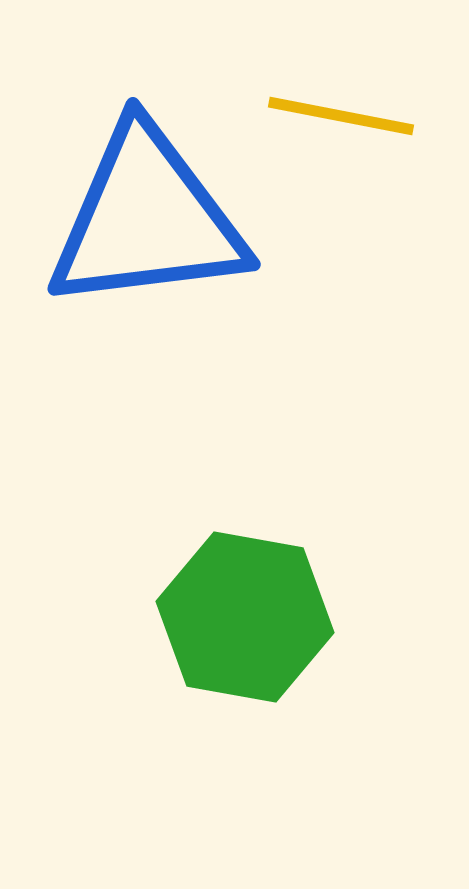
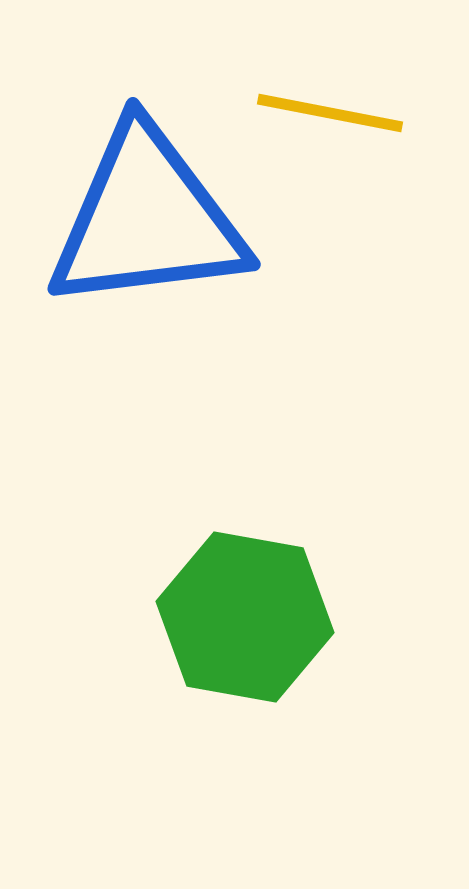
yellow line: moved 11 px left, 3 px up
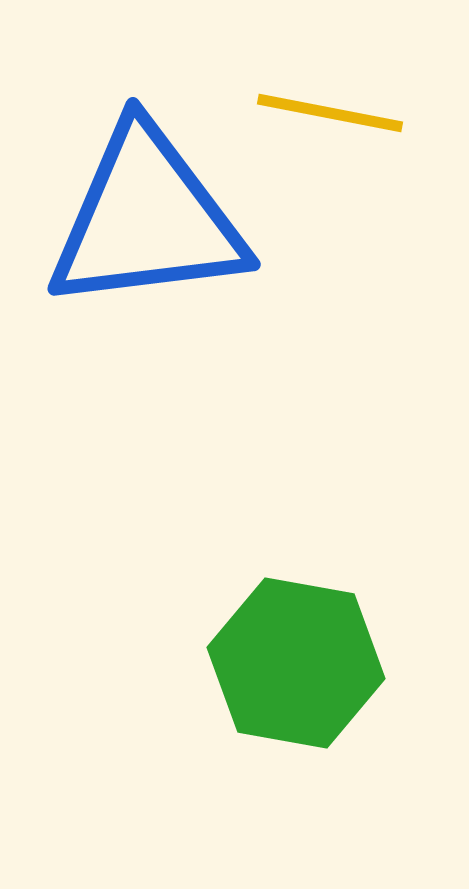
green hexagon: moved 51 px right, 46 px down
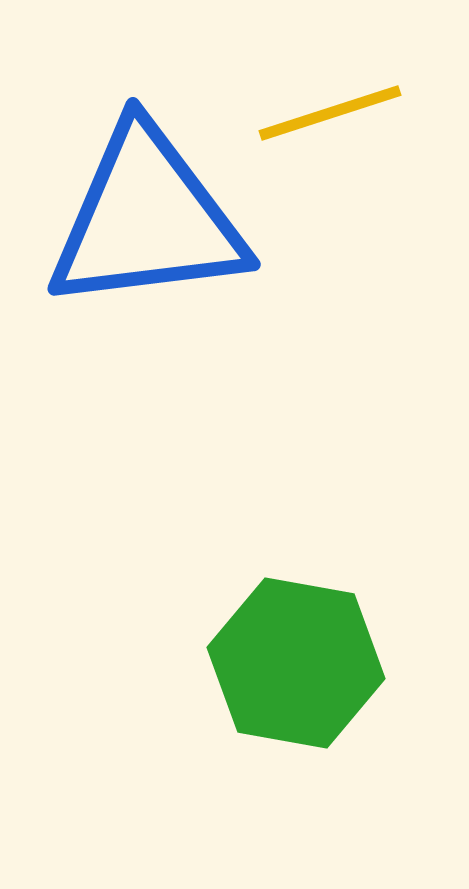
yellow line: rotated 29 degrees counterclockwise
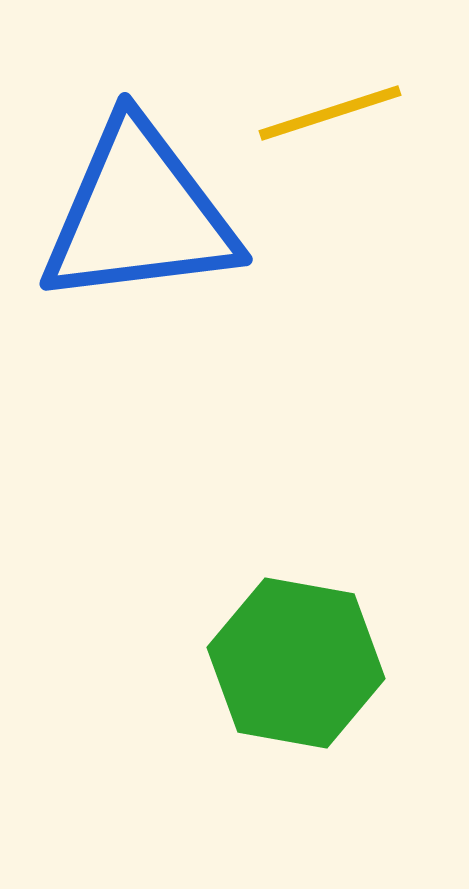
blue triangle: moved 8 px left, 5 px up
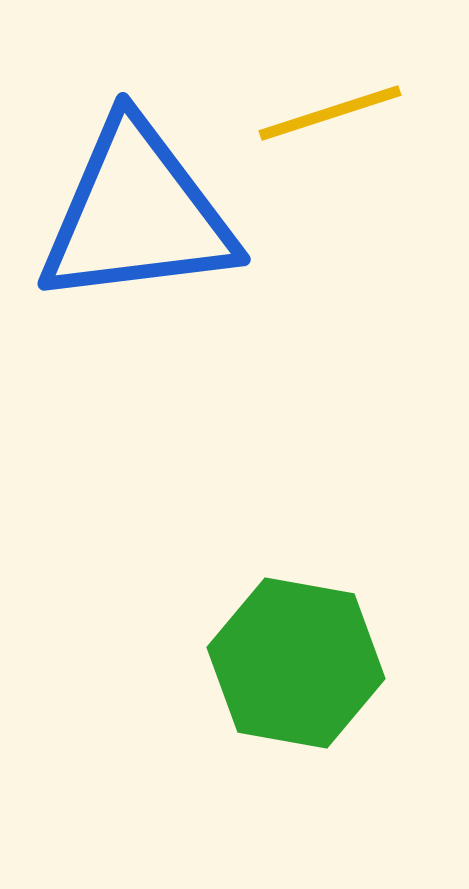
blue triangle: moved 2 px left
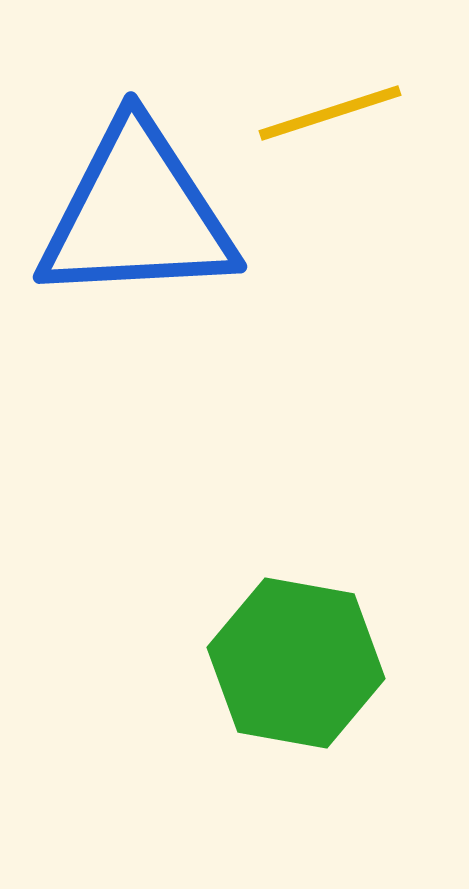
blue triangle: rotated 4 degrees clockwise
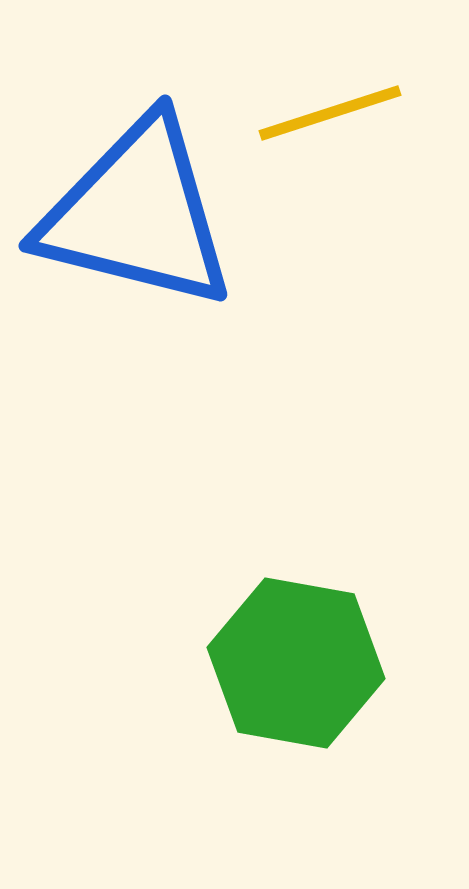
blue triangle: rotated 17 degrees clockwise
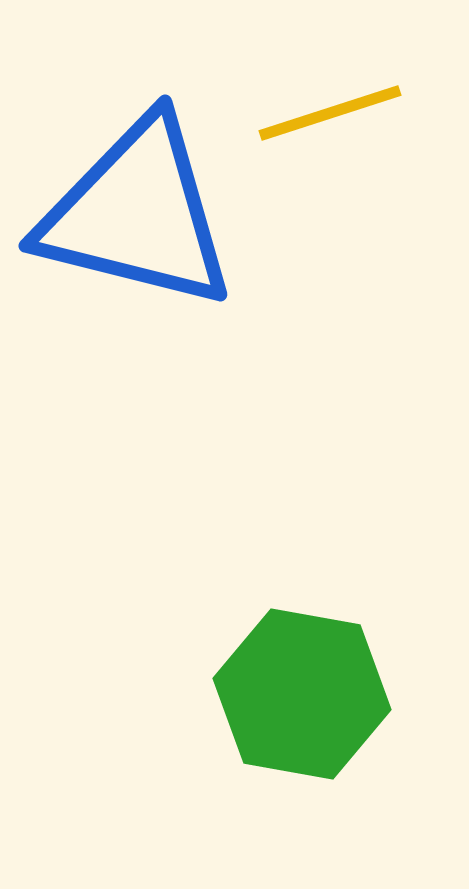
green hexagon: moved 6 px right, 31 px down
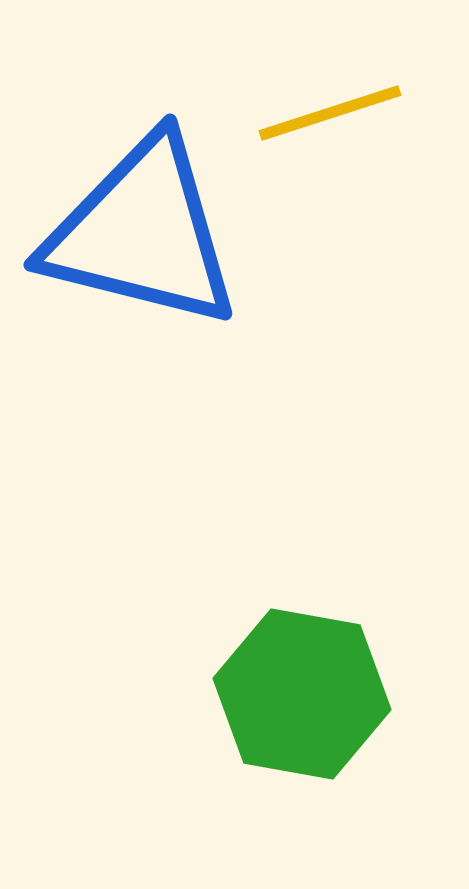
blue triangle: moved 5 px right, 19 px down
